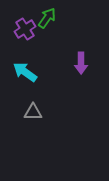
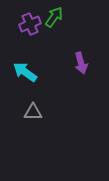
green arrow: moved 7 px right, 1 px up
purple cross: moved 5 px right, 5 px up; rotated 10 degrees clockwise
purple arrow: rotated 15 degrees counterclockwise
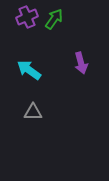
green arrow: moved 2 px down
purple cross: moved 3 px left, 7 px up
cyan arrow: moved 4 px right, 2 px up
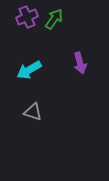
purple arrow: moved 1 px left
cyan arrow: rotated 65 degrees counterclockwise
gray triangle: rotated 18 degrees clockwise
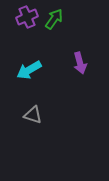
gray triangle: moved 3 px down
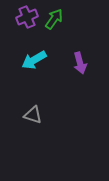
cyan arrow: moved 5 px right, 10 px up
